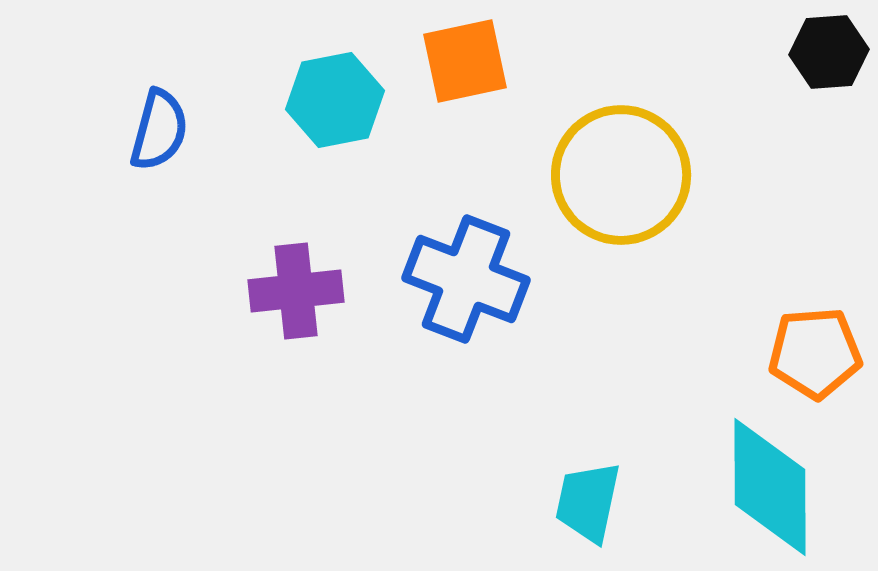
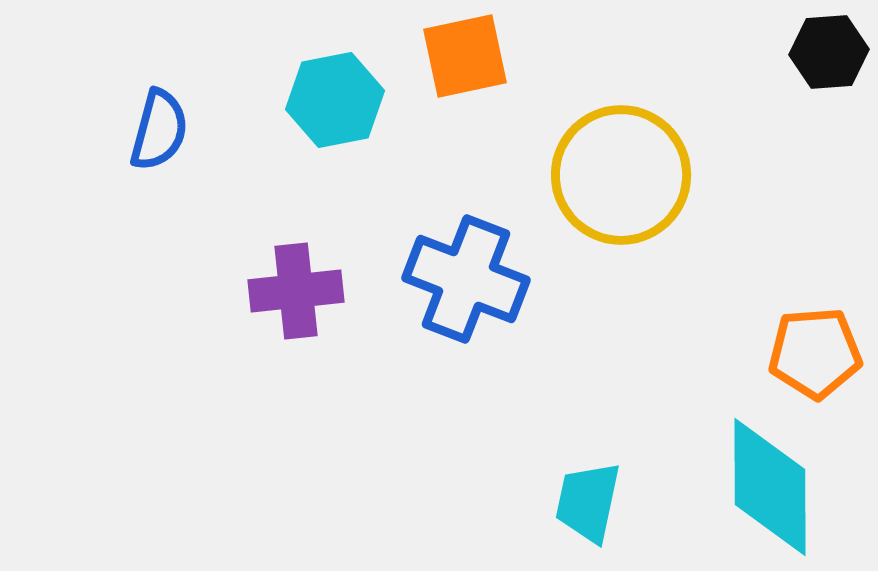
orange square: moved 5 px up
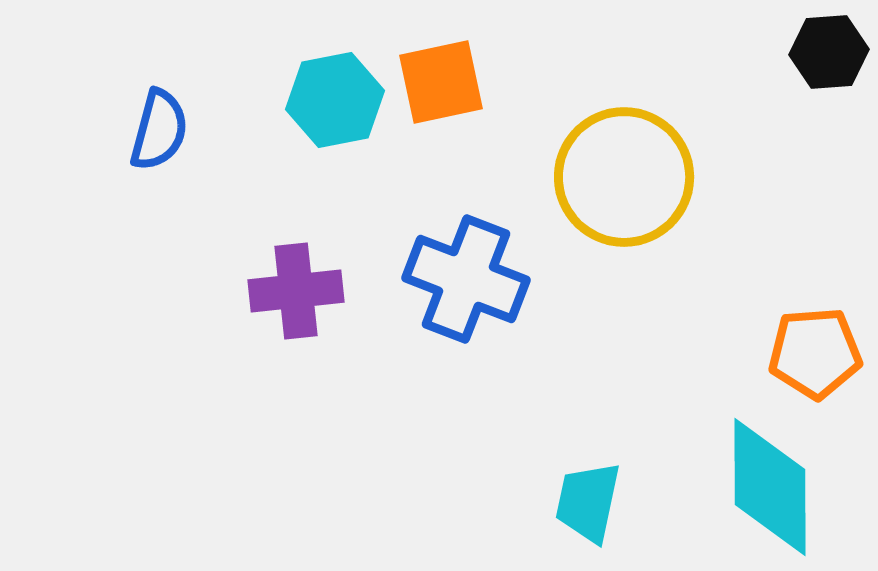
orange square: moved 24 px left, 26 px down
yellow circle: moved 3 px right, 2 px down
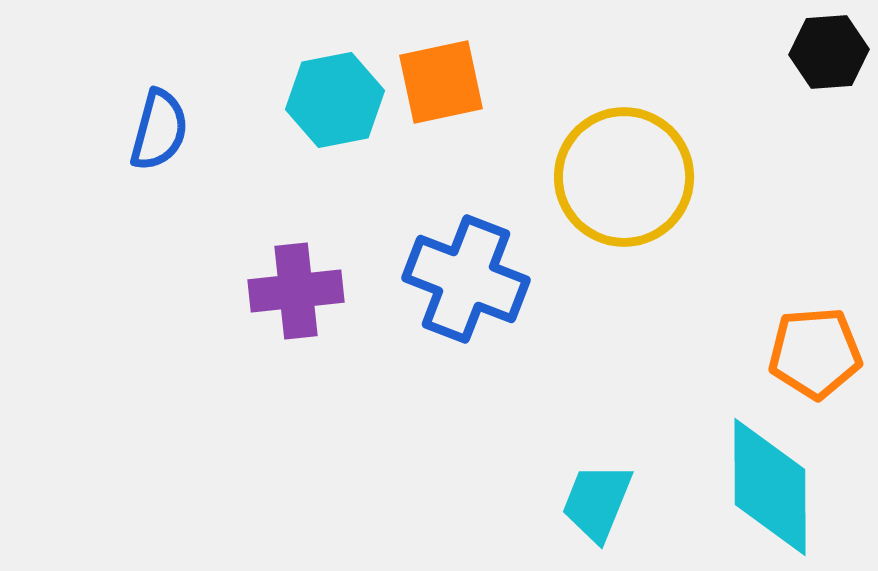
cyan trapezoid: moved 9 px right; rotated 10 degrees clockwise
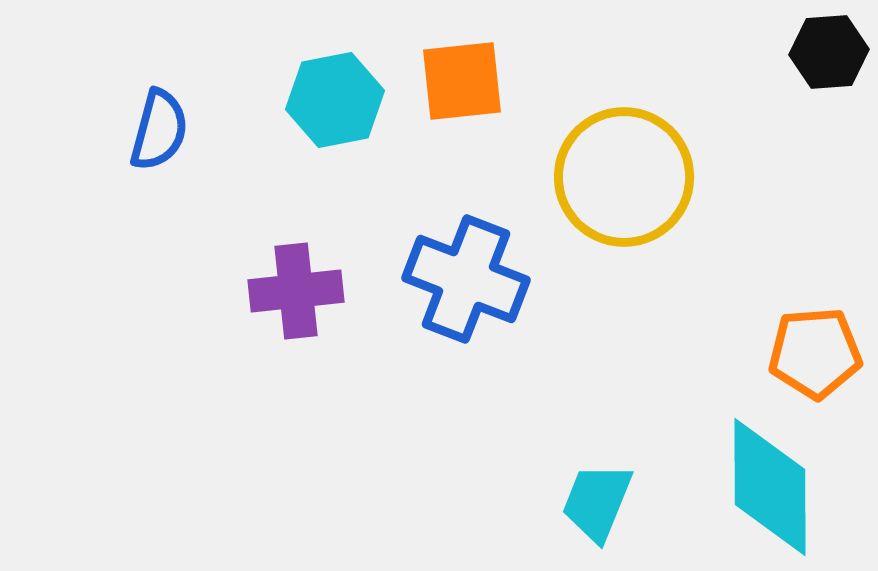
orange square: moved 21 px right, 1 px up; rotated 6 degrees clockwise
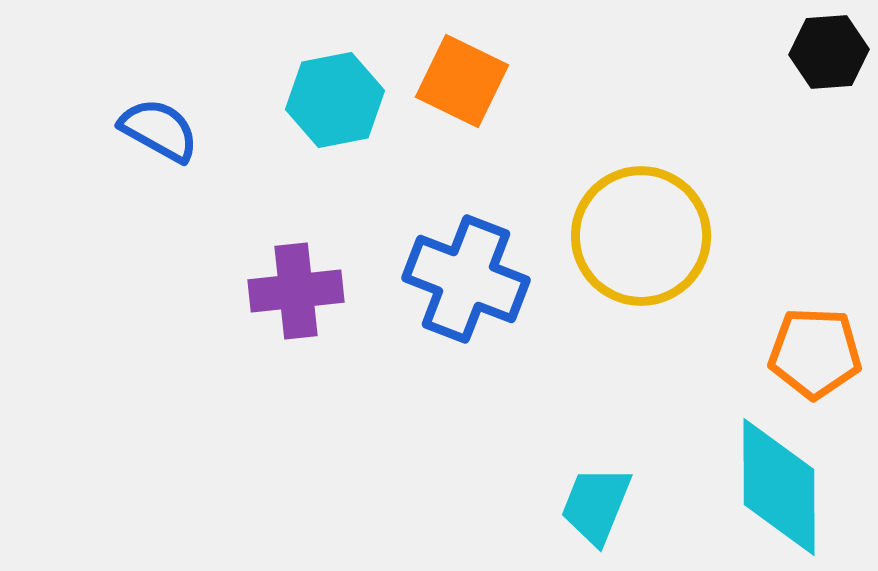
orange square: rotated 32 degrees clockwise
blue semicircle: rotated 76 degrees counterclockwise
yellow circle: moved 17 px right, 59 px down
orange pentagon: rotated 6 degrees clockwise
cyan diamond: moved 9 px right
cyan trapezoid: moved 1 px left, 3 px down
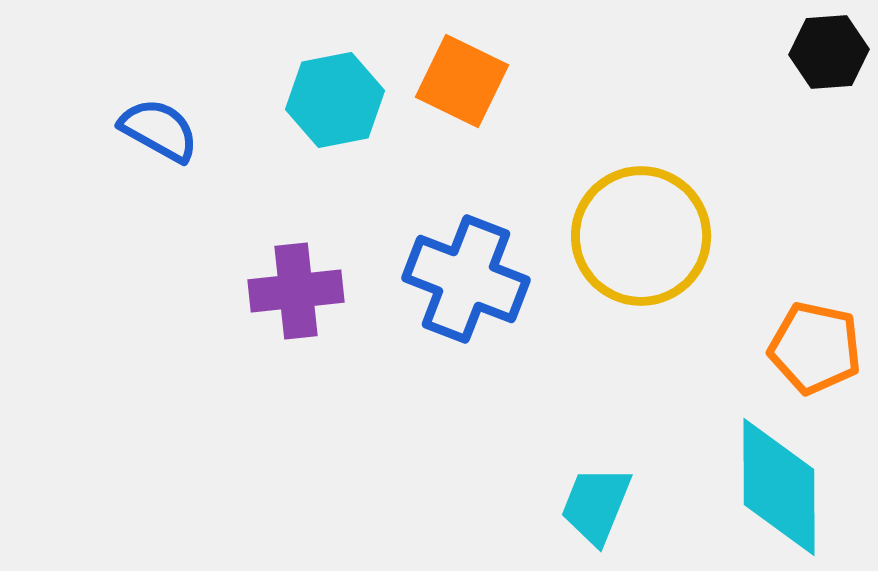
orange pentagon: moved 5 px up; rotated 10 degrees clockwise
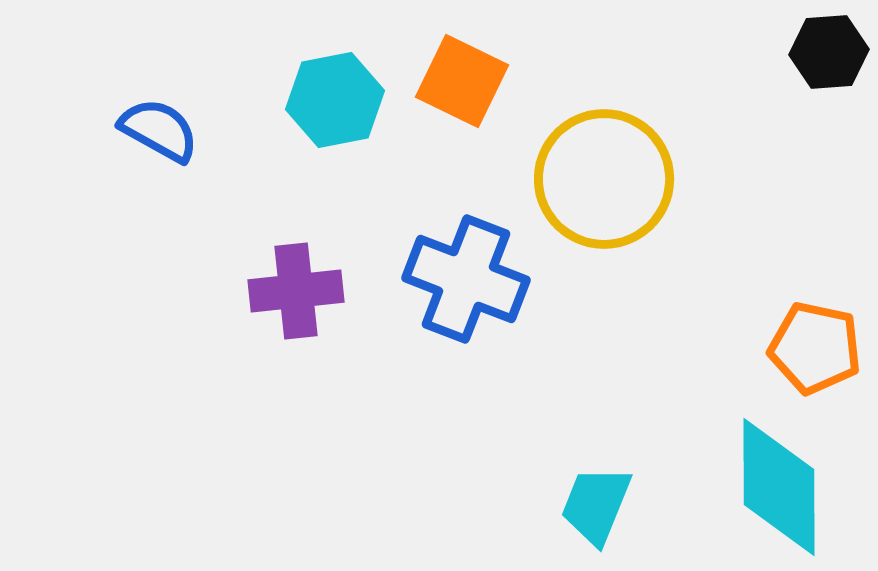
yellow circle: moved 37 px left, 57 px up
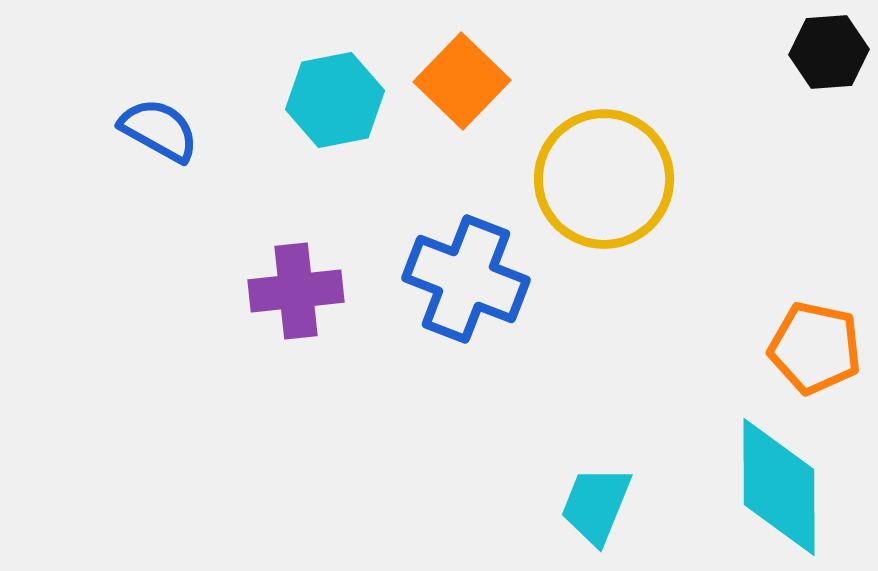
orange square: rotated 18 degrees clockwise
